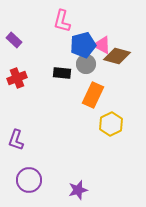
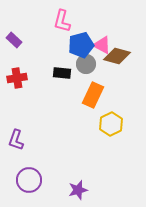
blue pentagon: moved 2 px left
red cross: rotated 12 degrees clockwise
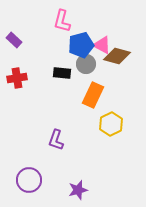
purple L-shape: moved 40 px right
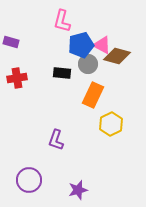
purple rectangle: moved 3 px left, 2 px down; rotated 28 degrees counterclockwise
gray circle: moved 2 px right
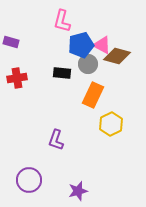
purple star: moved 1 px down
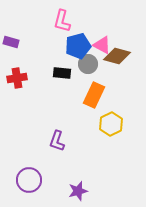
blue pentagon: moved 3 px left, 1 px down
orange rectangle: moved 1 px right
purple L-shape: moved 1 px right, 1 px down
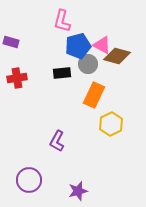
black rectangle: rotated 12 degrees counterclockwise
purple L-shape: rotated 10 degrees clockwise
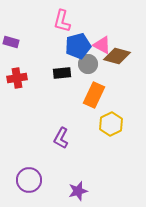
purple L-shape: moved 4 px right, 3 px up
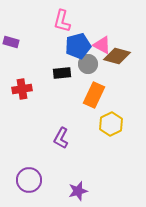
red cross: moved 5 px right, 11 px down
